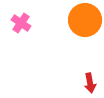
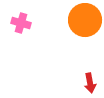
pink cross: rotated 18 degrees counterclockwise
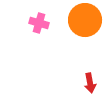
pink cross: moved 18 px right
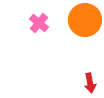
pink cross: rotated 24 degrees clockwise
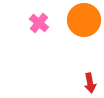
orange circle: moved 1 px left
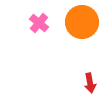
orange circle: moved 2 px left, 2 px down
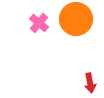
orange circle: moved 6 px left, 3 px up
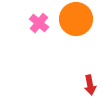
red arrow: moved 2 px down
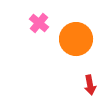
orange circle: moved 20 px down
